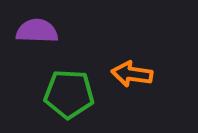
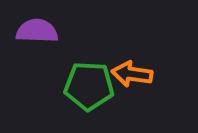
green pentagon: moved 20 px right, 8 px up
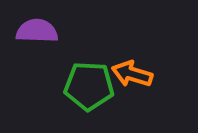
orange arrow: rotated 9 degrees clockwise
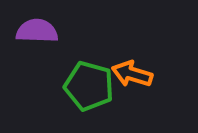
green pentagon: rotated 12 degrees clockwise
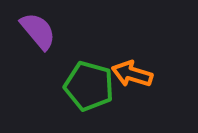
purple semicircle: moved 1 px right; rotated 48 degrees clockwise
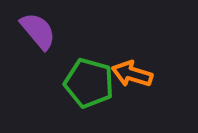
green pentagon: moved 3 px up
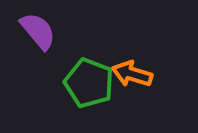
green pentagon: rotated 6 degrees clockwise
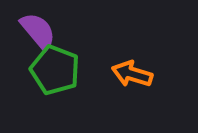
green pentagon: moved 34 px left, 13 px up
